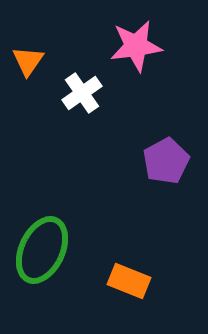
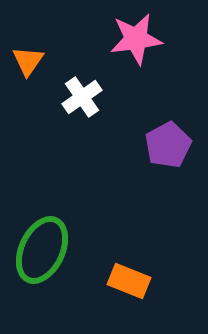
pink star: moved 7 px up
white cross: moved 4 px down
purple pentagon: moved 2 px right, 16 px up
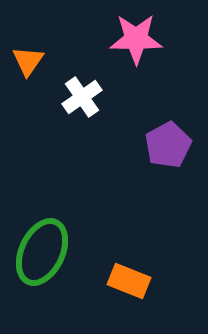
pink star: rotated 8 degrees clockwise
green ellipse: moved 2 px down
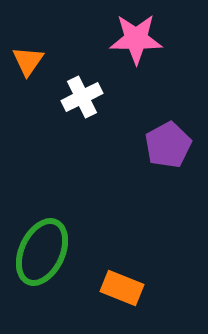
white cross: rotated 9 degrees clockwise
orange rectangle: moved 7 px left, 7 px down
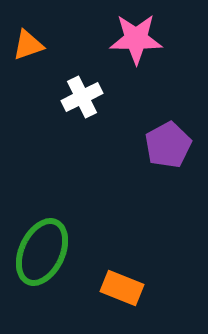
orange triangle: moved 16 px up; rotated 36 degrees clockwise
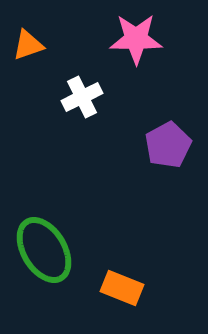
green ellipse: moved 2 px right, 2 px up; rotated 56 degrees counterclockwise
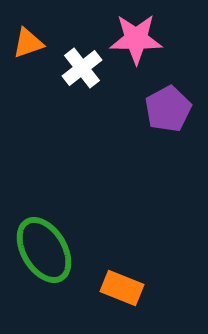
orange triangle: moved 2 px up
white cross: moved 29 px up; rotated 12 degrees counterclockwise
purple pentagon: moved 36 px up
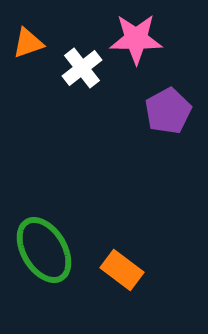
purple pentagon: moved 2 px down
orange rectangle: moved 18 px up; rotated 15 degrees clockwise
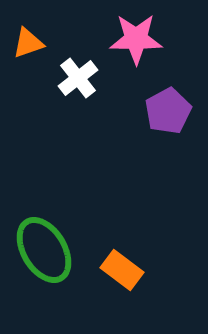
white cross: moved 4 px left, 10 px down
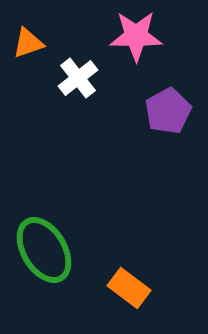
pink star: moved 3 px up
orange rectangle: moved 7 px right, 18 px down
